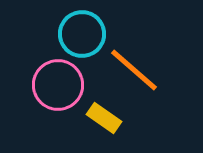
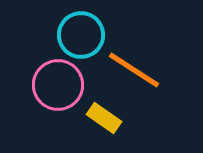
cyan circle: moved 1 px left, 1 px down
orange line: rotated 8 degrees counterclockwise
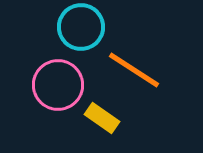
cyan circle: moved 8 px up
yellow rectangle: moved 2 px left
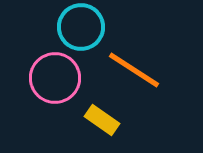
pink circle: moved 3 px left, 7 px up
yellow rectangle: moved 2 px down
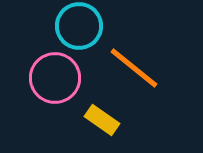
cyan circle: moved 2 px left, 1 px up
orange line: moved 2 px up; rotated 6 degrees clockwise
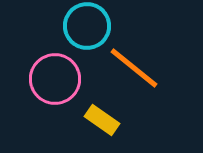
cyan circle: moved 8 px right
pink circle: moved 1 px down
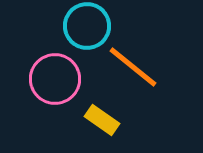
orange line: moved 1 px left, 1 px up
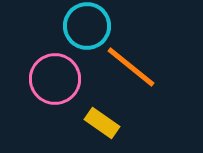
orange line: moved 2 px left
yellow rectangle: moved 3 px down
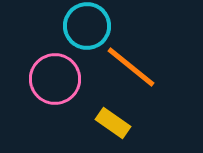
yellow rectangle: moved 11 px right
